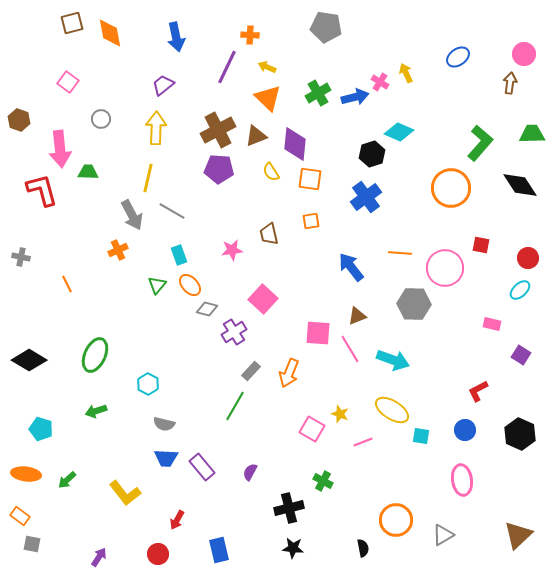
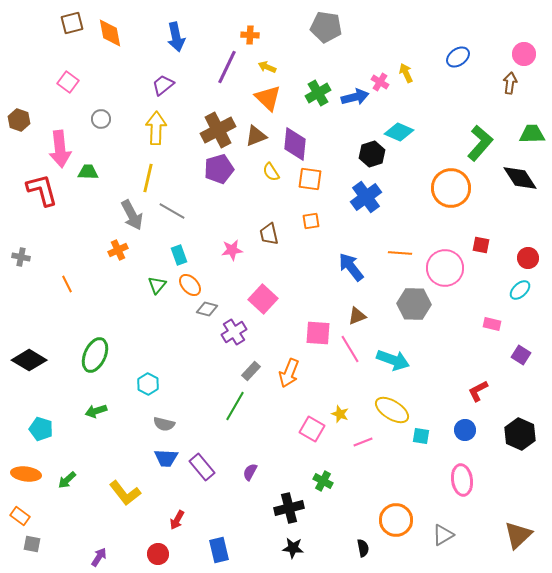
purple pentagon at (219, 169): rotated 20 degrees counterclockwise
black diamond at (520, 185): moved 7 px up
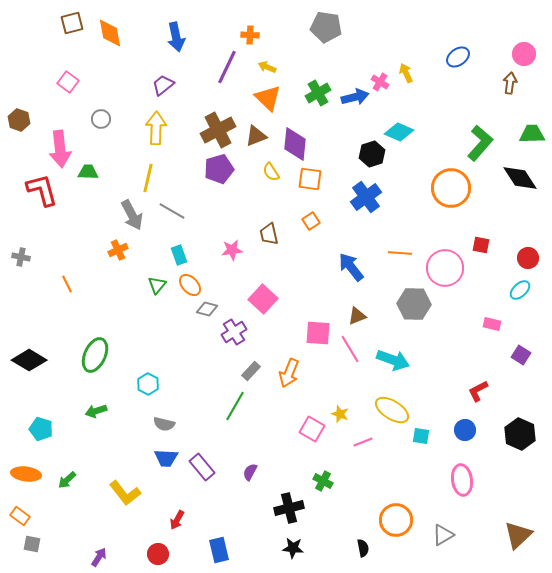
orange square at (311, 221): rotated 24 degrees counterclockwise
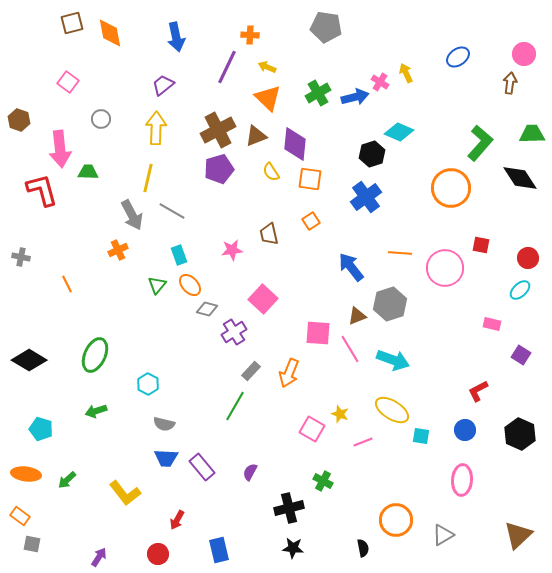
gray hexagon at (414, 304): moved 24 px left; rotated 20 degrees counterclockwise
pink ellipse at (462, 480): rotated 12 degrees clockwise
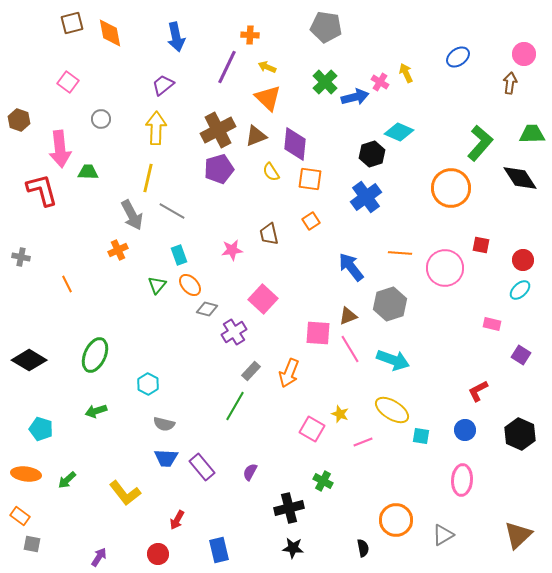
green cross at (318, 93): moved 7 px right, 11 px up; rotated 15 degrees counterclockwise
red circle at (528, 258): moved 5 px left, 2 px down
brown triangle at (357, 316): moved 9 px left
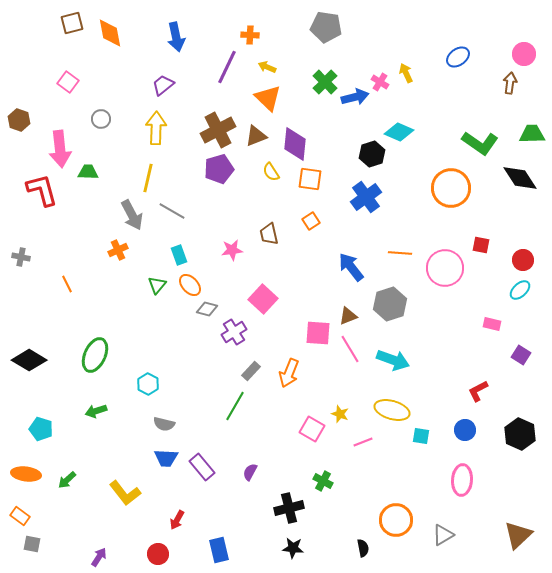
green L-shape at (480, 143): rotated 84 degrees clockwise
yellow ellipse at (392, 410): rotated 16 degrees counterclockwise
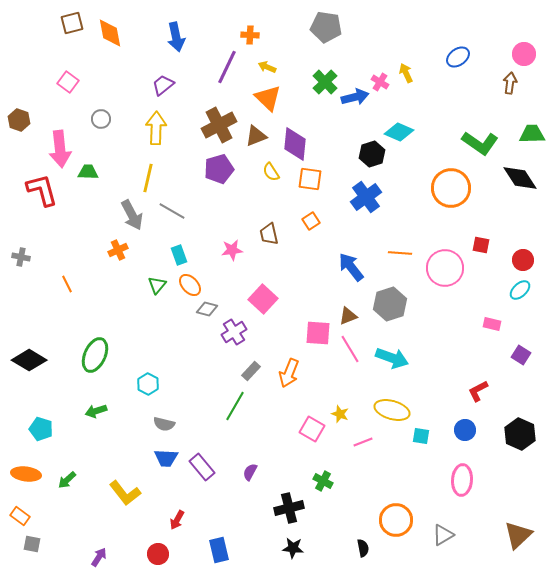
brown cross at (218, 130): moved 1 px right, 5 px up
cyan arrow at (393, 360): moved 1 px left, 2 px up
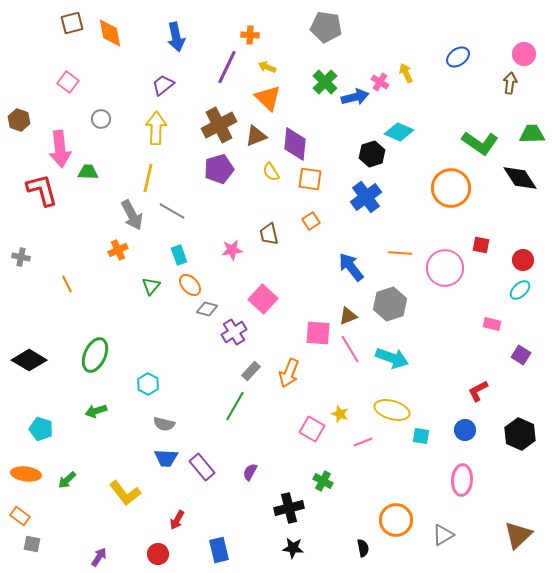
green triangle at (157, 285): moved 6 px left, 1 px down
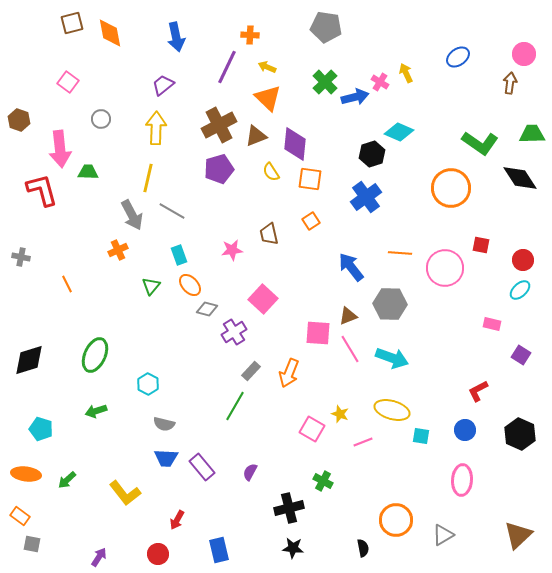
gray hexagon at (390, 304): rotated 20 degrees clockwise
black diamond at (29, 360): rotated 48 degrees counterclockwise
